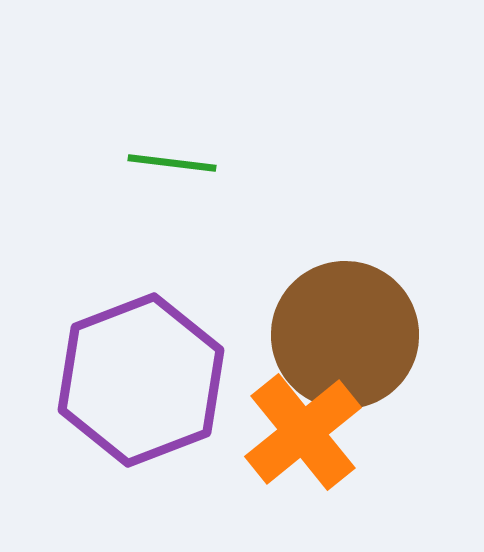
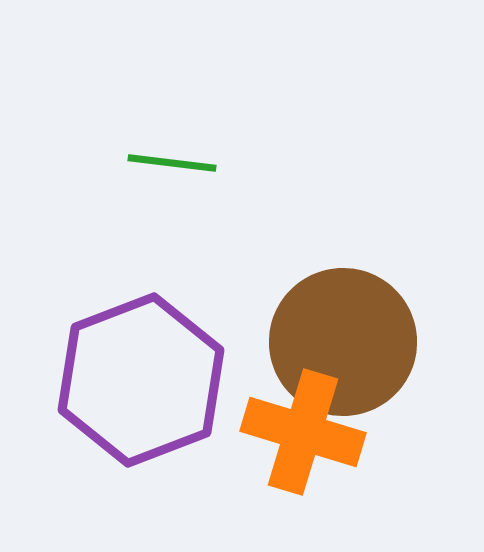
brown circle: moved 2 px left, 7 px down
orange cross: rotated 34 degrees counterclockwise
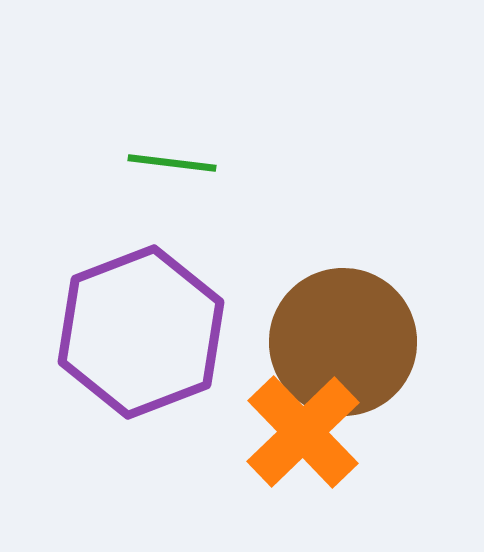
purple hexagon: moved 48 px up
orange cross: rotated 29 degrees clockwise
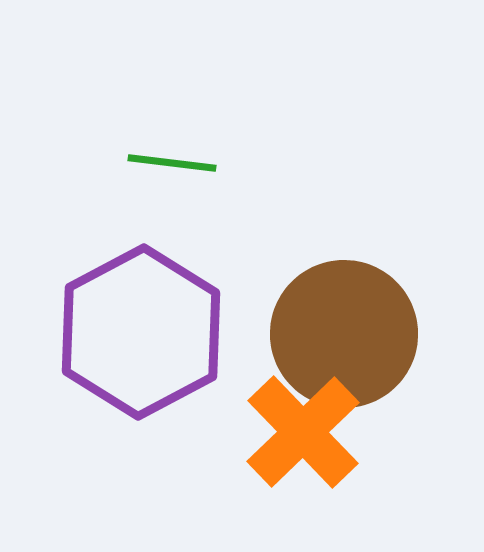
purple hexagon: rotated 7 degrees counterclockwise
brown circle: moved 1 px right, 8 px up
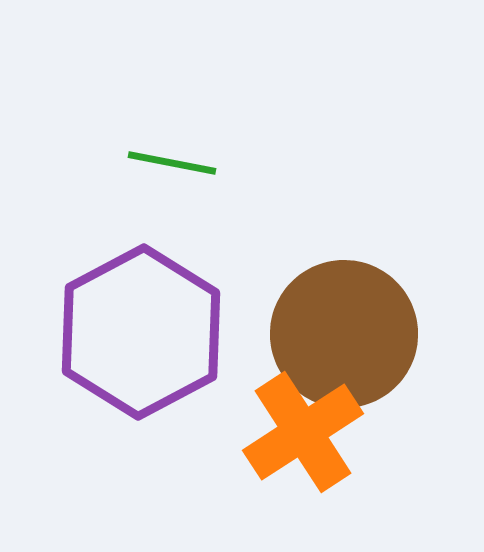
green line: rotated 4 degrees clockwise
orange cross: rotated 11 degrees clockwise
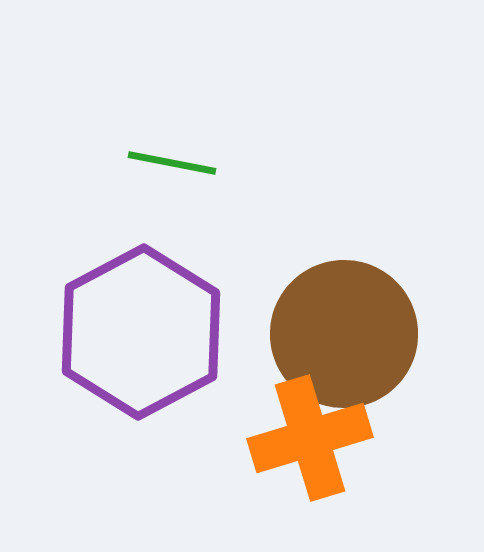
orange cross: moved 7 px right, 6 px down; rotated 16 degrees clockwise
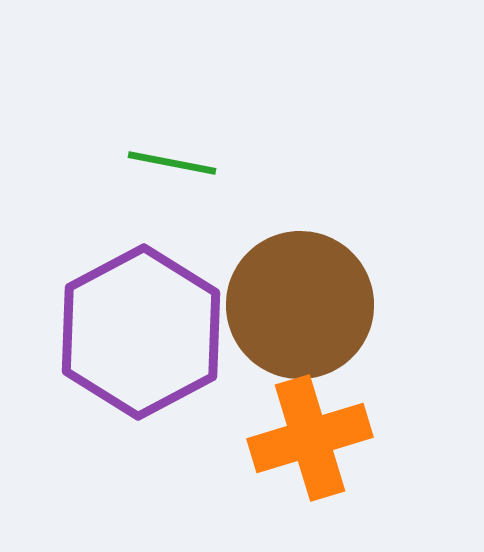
brown circle: moved 44 px left, 29 px up
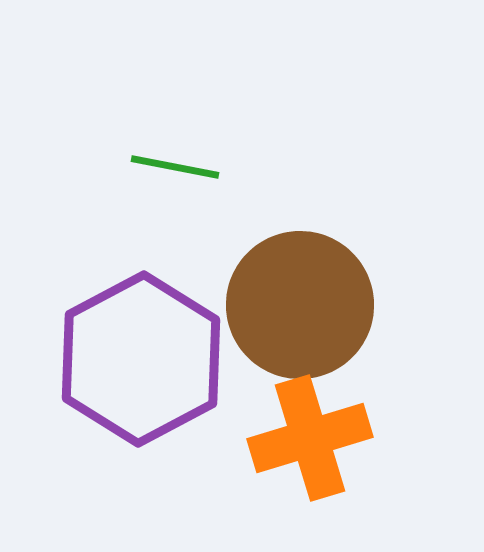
green line: moved 3 px right, 4 px down
purple hexagon: moved 27 px down
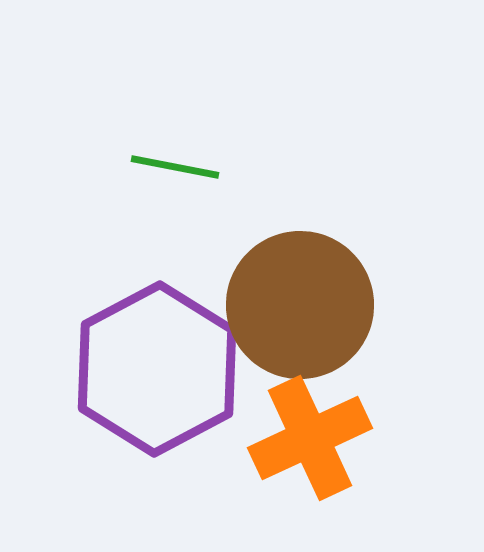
purple hexagon: moved 16 px right, 10 px down
orange cross: rotated 8 degrees counterclockwise
